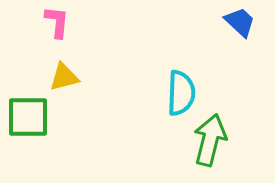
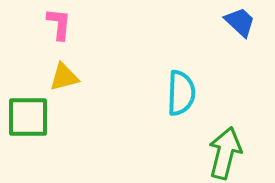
pink L-shape: moved 2 px right, 2 px down
green arrow: moved 15 px right, 13 px down
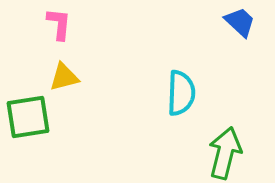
green square: rotated 9 degrees counterclockwise
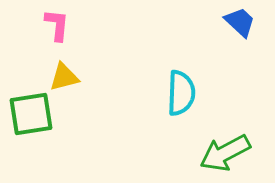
pink L-shape: moved 2 px left, 1 px down
green square: moved 3 px right, 3 px up
green arrow: rotated 132 degrees counterclockwise
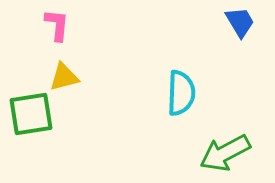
blue trapezoid: rotated 16 degrees clockwise
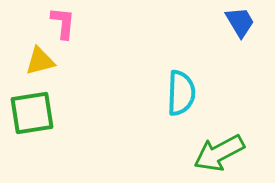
pink L-shape: moved 6 px right, 2 px up
yellow triangle: moved 24 px left, 16 px up
green square: moved 1 px right, 1 px up
green arrow: moved 6 px left
